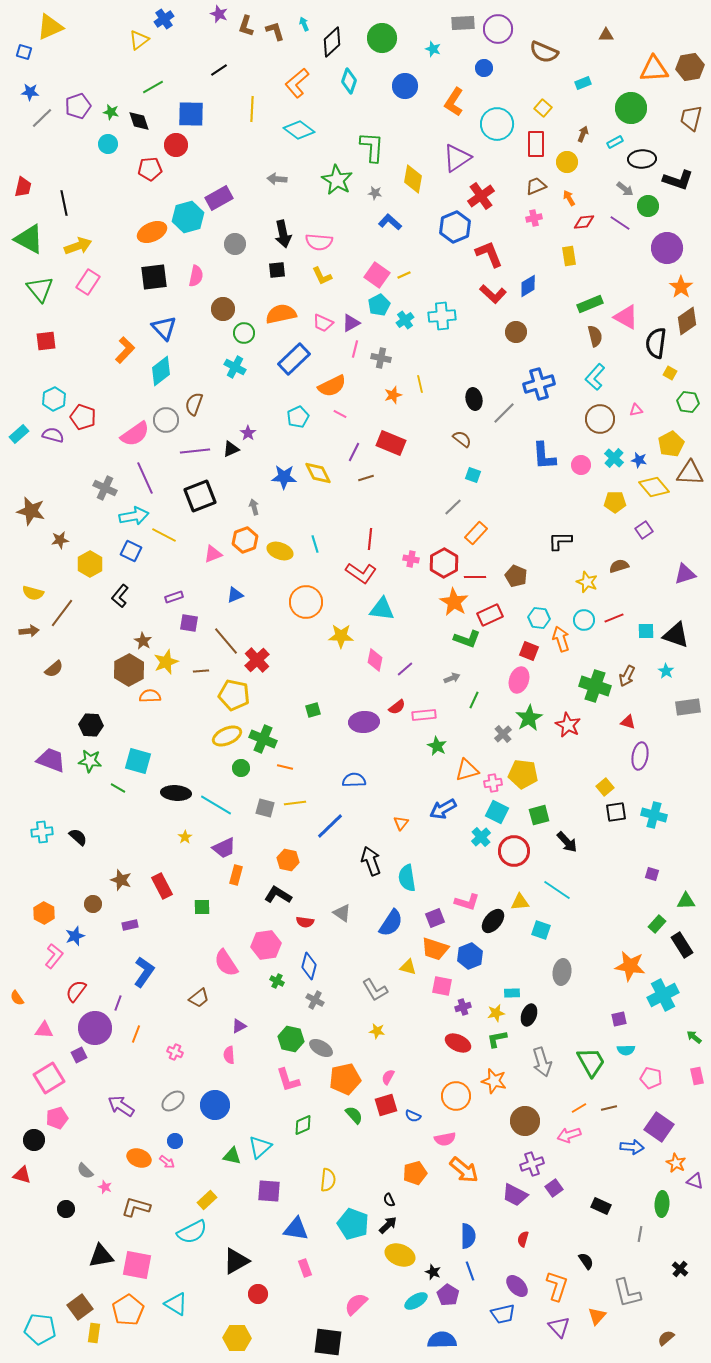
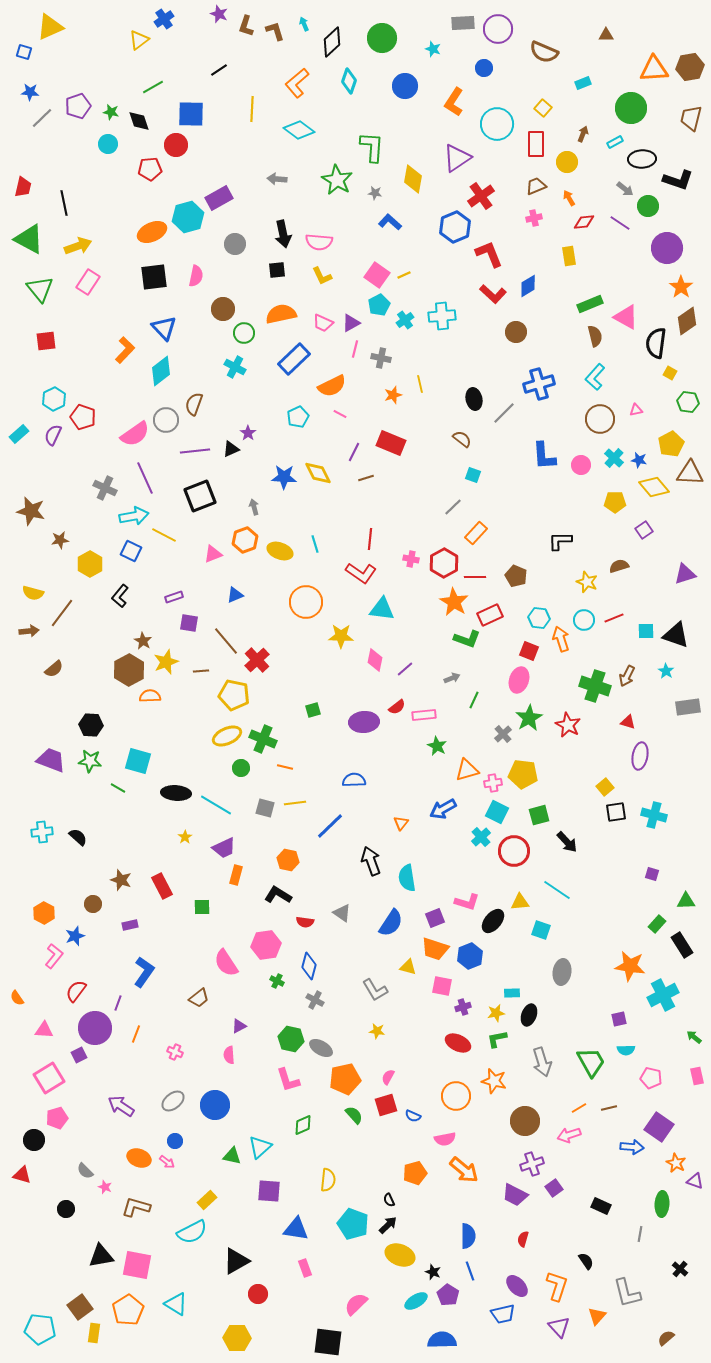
purple semicircle at (53, 435): rotated 80 degrees counterclockwise
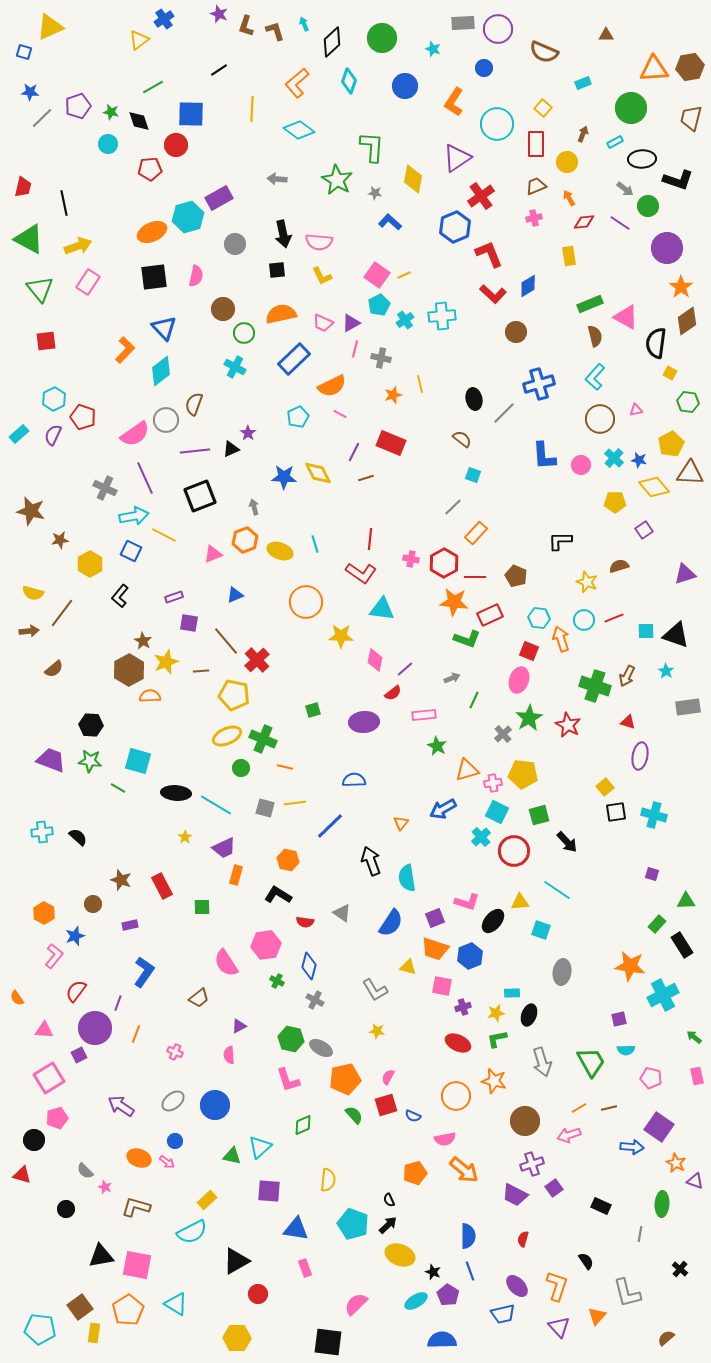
orange star at (454, 602): rotated 24 degrees counterclockwise
red semicircle at (397, 707): moved 4 px left, 14 px up
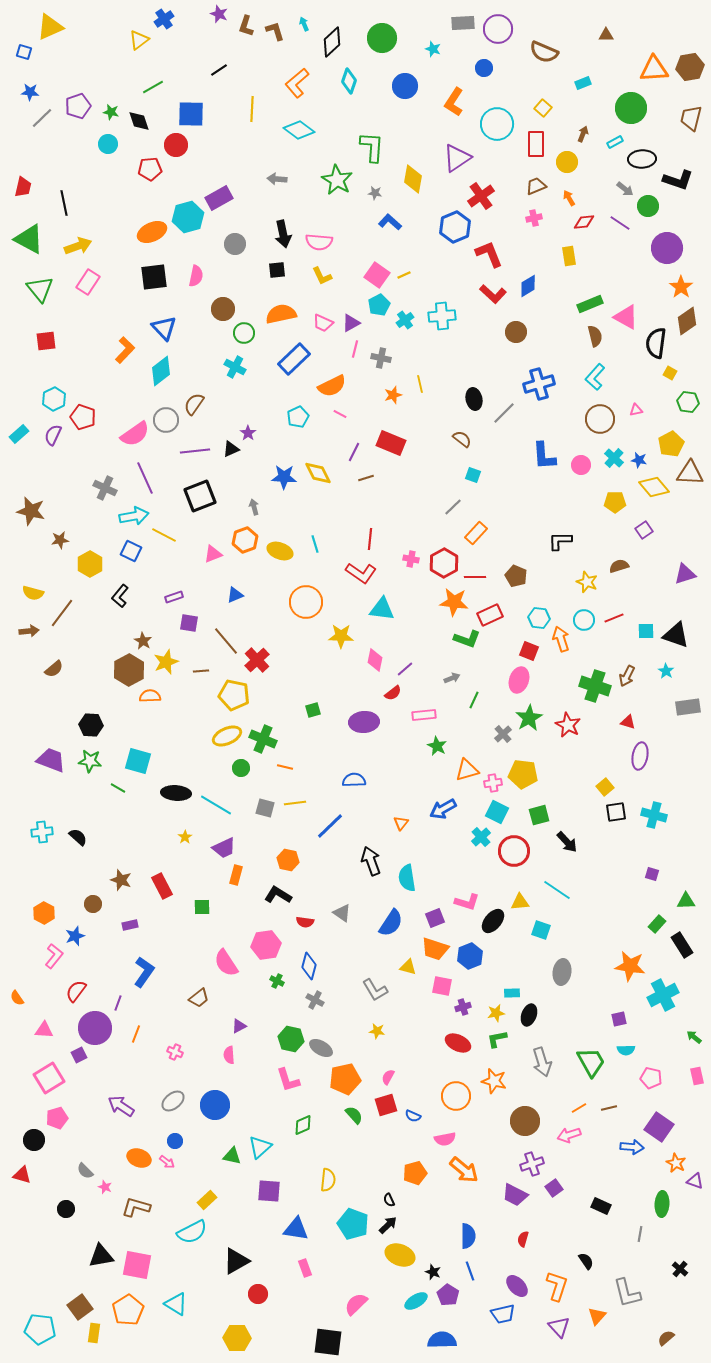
brown semicircle at (194, 404): rotated 15 degrees clockwise
